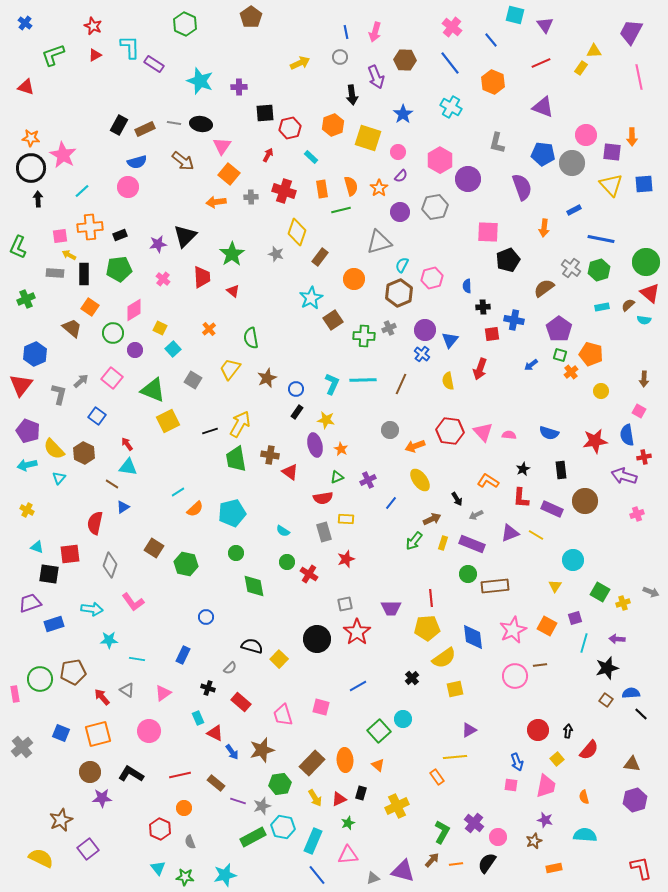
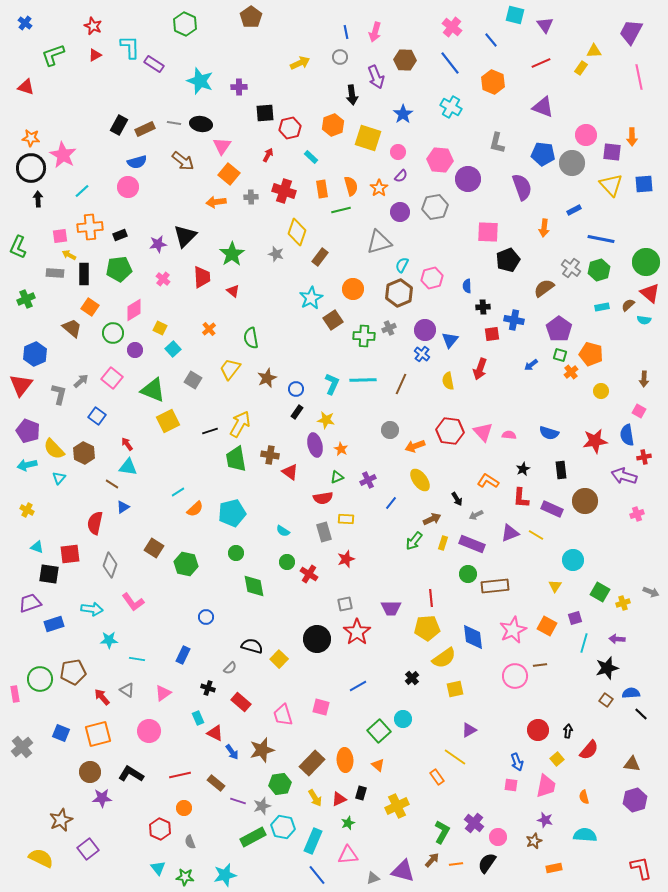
pink hexagon at (440, 160): rotated 25 degrees counterclockwise
orange circle at (354, 279): moved 1 px left, 10 px down
yellow line at (455, 757): rotated 40 degrees clockwise
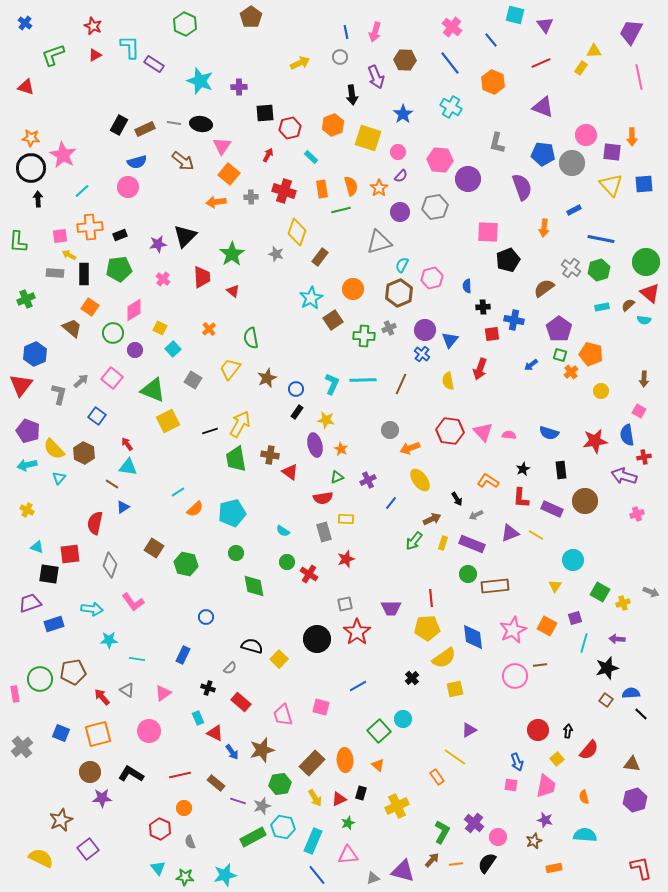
green L-shape at (18, 247): moved 5 px up; rotated 20 degrees counterclockwise
orange arrow at (415, 446): moved 5 px left, 2 px down
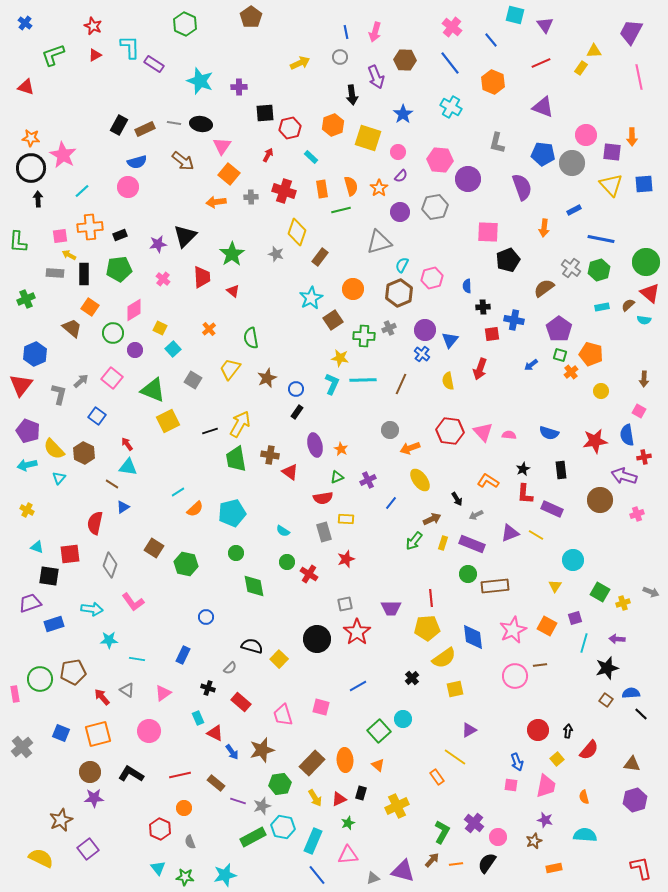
yellow star at (326, 420): moved 14 px right, 62 px up
red L-shape at (521, 498): moved 4 px right, 4 px up
brown circle at (585, 501): moved 15 px right, 1 px up
black square at (49, 574): moved 2 px down
purple star at (102, 798): moved 8 px left
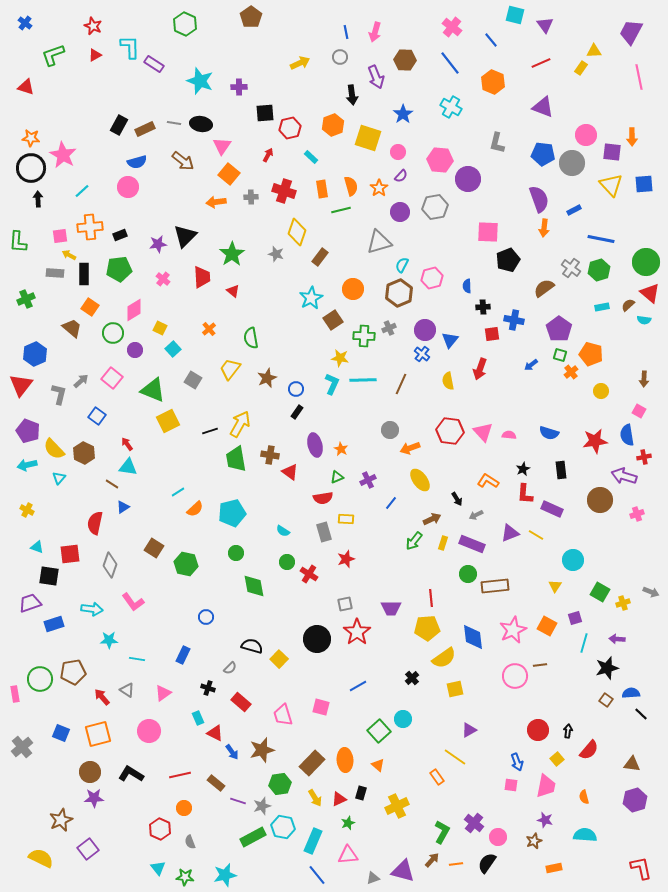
purple semicircle at (522, 187): moved 17 px right, 12 px down
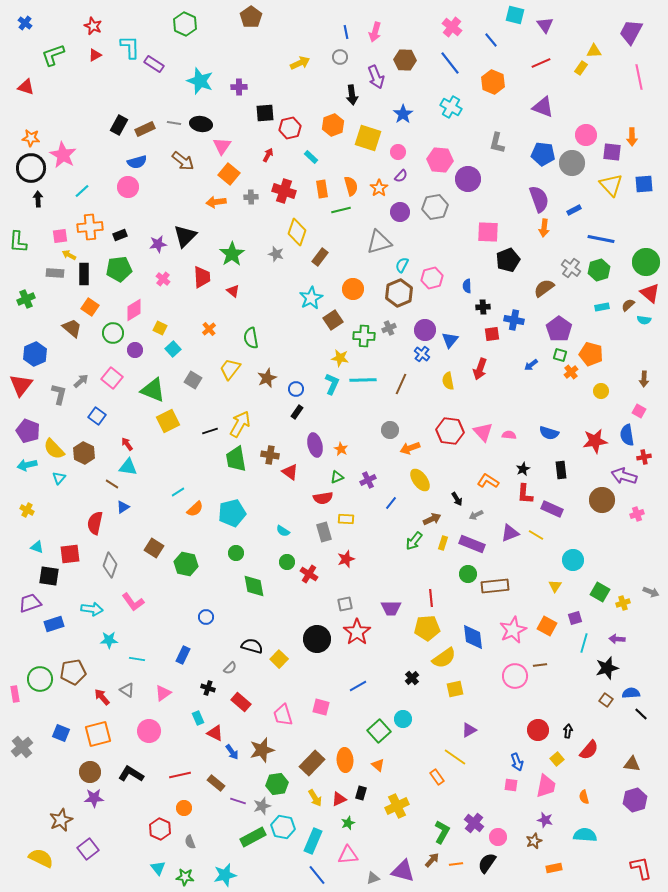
brown circle at (600, 500): moved 2 px right
green hexagon at (280, 784): moved 3 px left
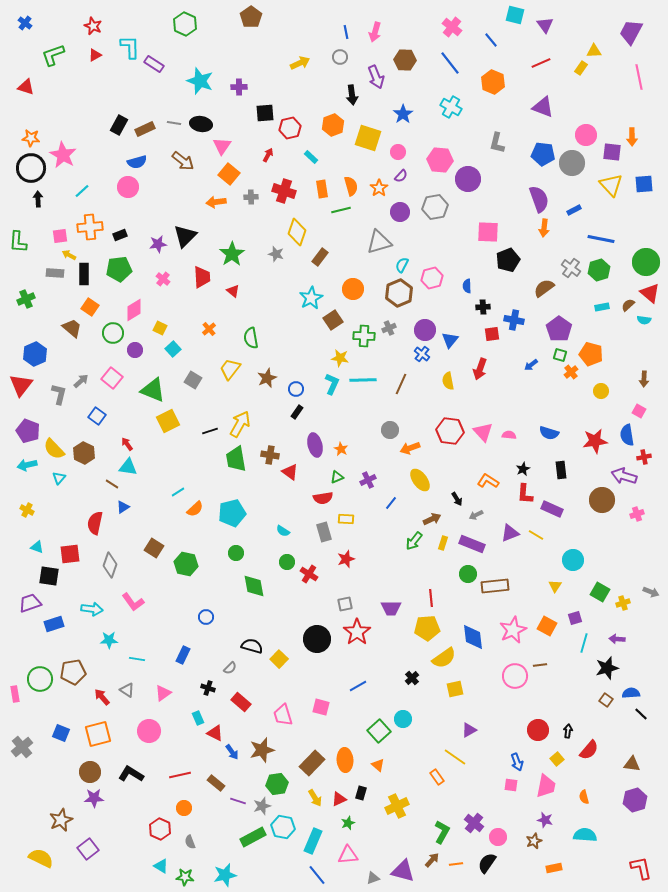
cyan triangle at (158, 868): moved 3 px right, 2 px up; rotated 21 degrees counterclockwise
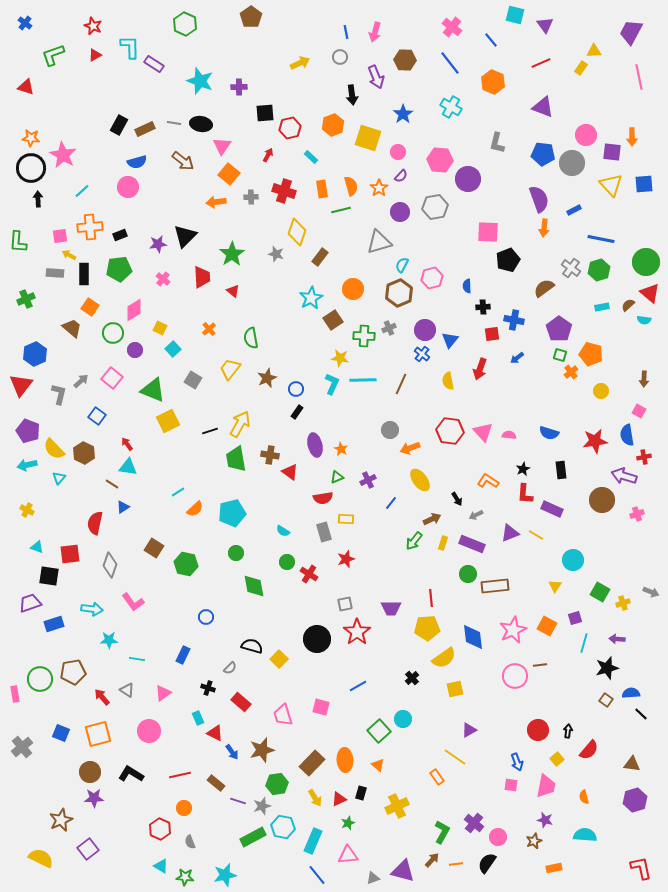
blue arrow at (531, 365): moved 14 px left, 7 px up
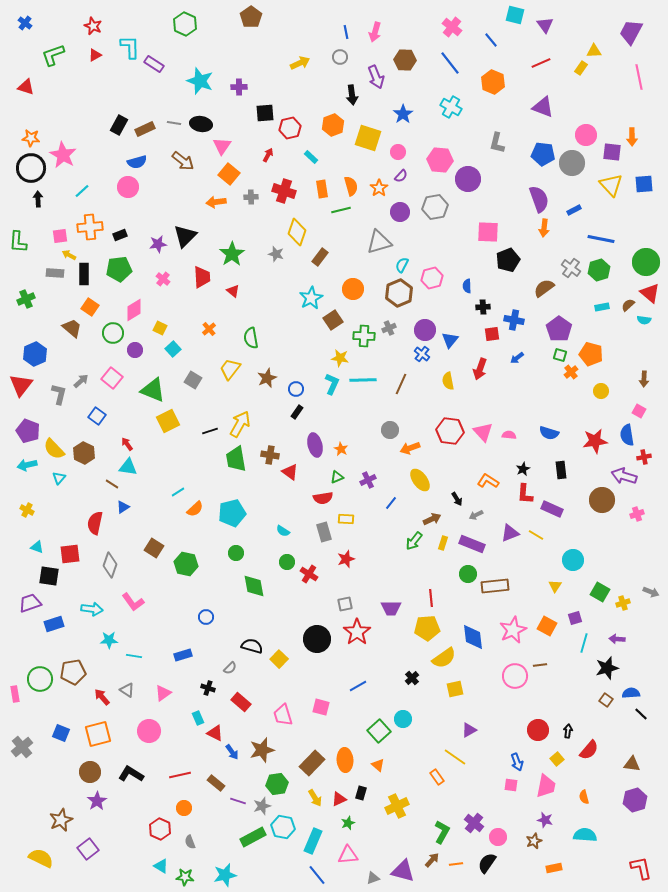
blue rectangle at (183, 655): rotated 48 degrees clockwise
cyan line at (137, 659): moved 3 px left, 3 px up
purple star at (94, 798): moved 3 px right, 3 px down; rotated 30 degrees counterclockwise
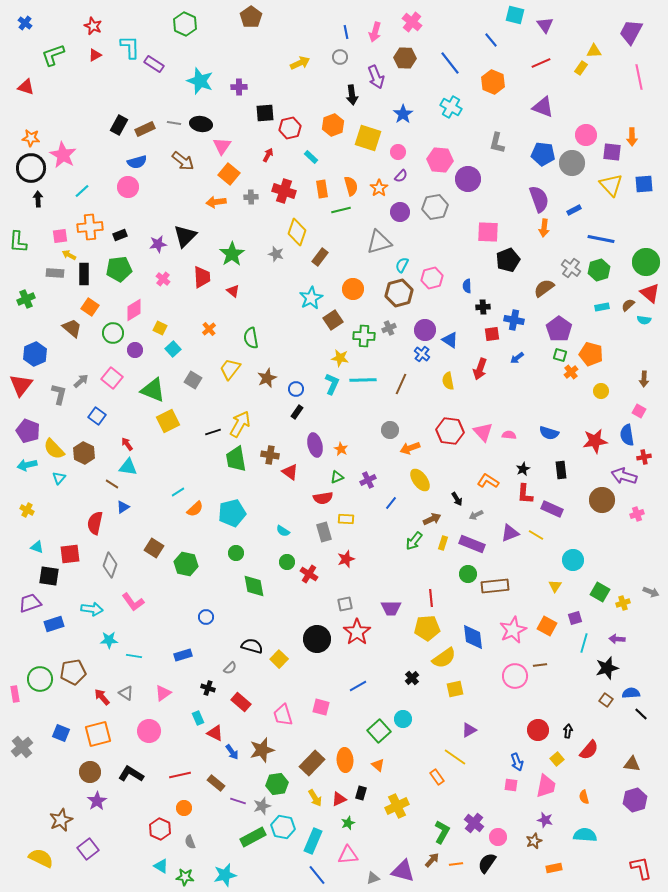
pink cross at (452, 27): moved 40 px left, 5 px up
brown hexagon at (405, 60): moved 2 px up
brown hexagon at (399, 293): rotated 8 degrees clockwise
blue triangle at (450, 340): rotated 36 degrees counterclockwise
black line at (210, 431): moved 3 px right, 1 px down
gray triangle at (127, 690): moved 1 px left, 3 px down
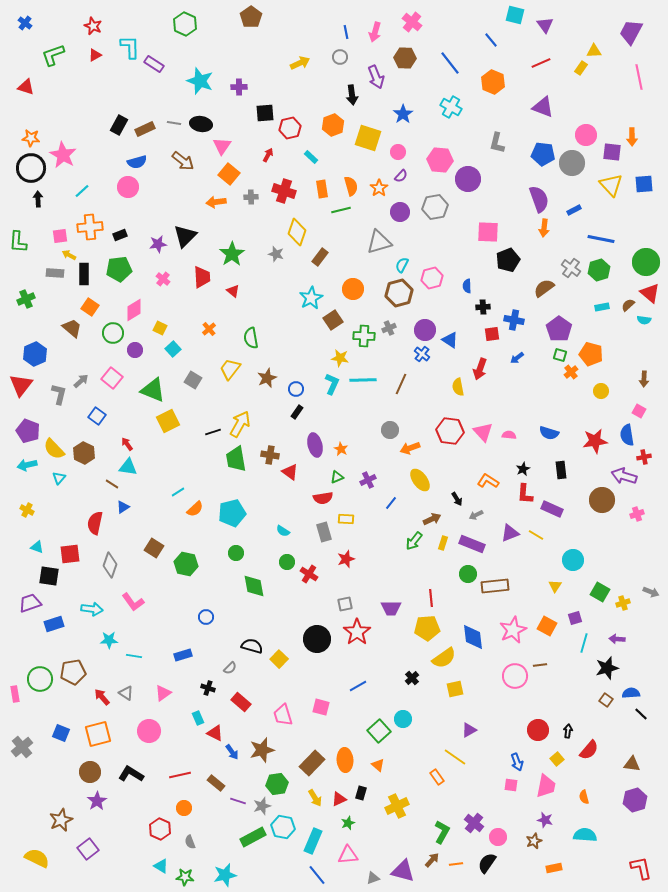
yellow semicircle at (448, 381): moved 10 px right, 6 px down
yellow semicircle at (41, 858): moved 4 px left
